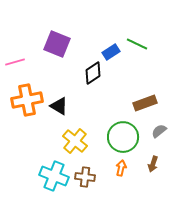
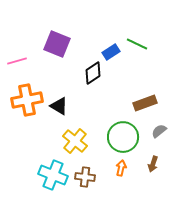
pink line: moved 2 px right, 1 px up
cyan cross: moved 1 px left, 1 px up
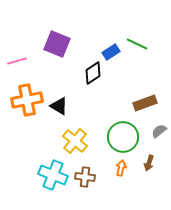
brown arrow: moved 4 px left, 1 px up
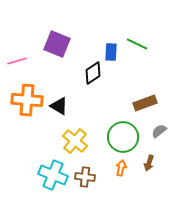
blue rectangle: rotated 54 degrees counterclockwise
orange cross: rotated 16 degrees clockwise
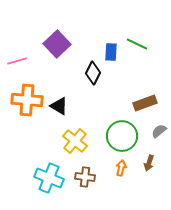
purple square: rotated 24 degrees clockwise
black diamond: rotated 30 degrees counterclockwise
green circle: moved 1 px left, 1 px up
cyan cross: moved 4 px left, 3 px down
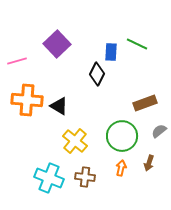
black diamond: moved 4 px right, 1 px down
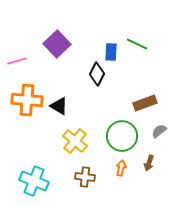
cyan cross: moved 15 px left, 3 px down
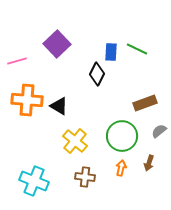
green line: moved 5 px down
